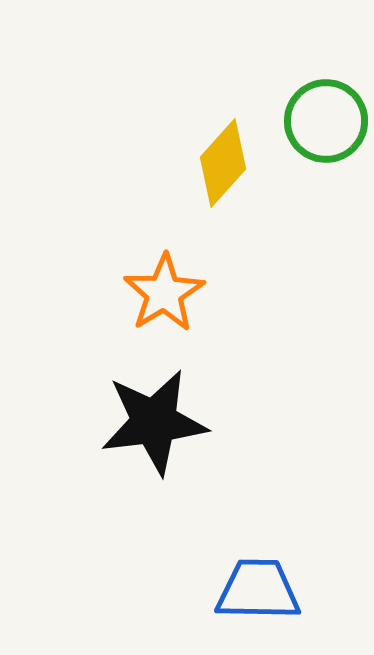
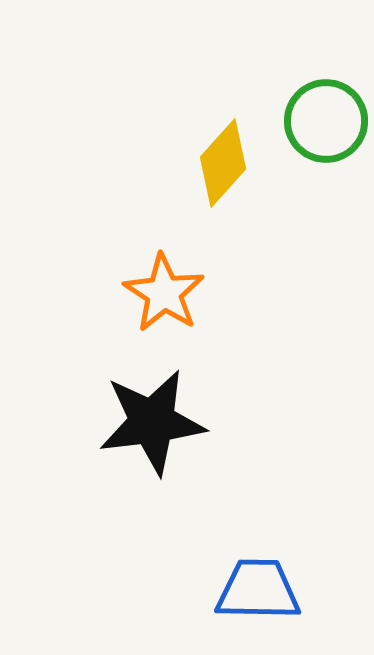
orange star: rotated 8 degrees counterclockwise
black star: moved 2 px left
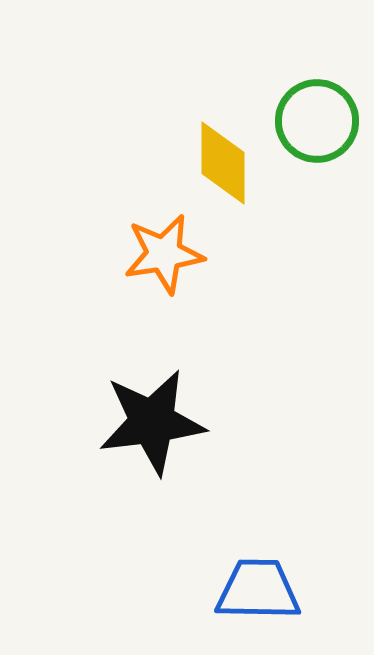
green circle: moved 9 px left
yellow diamond: rotated 42 degrees counterclockwise
orange star: moved 39 px up; rotated 30 degrees clockwise
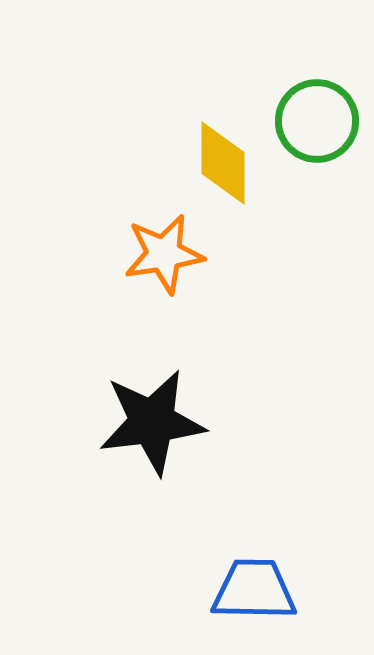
blue trapezoid: moved 4 px left
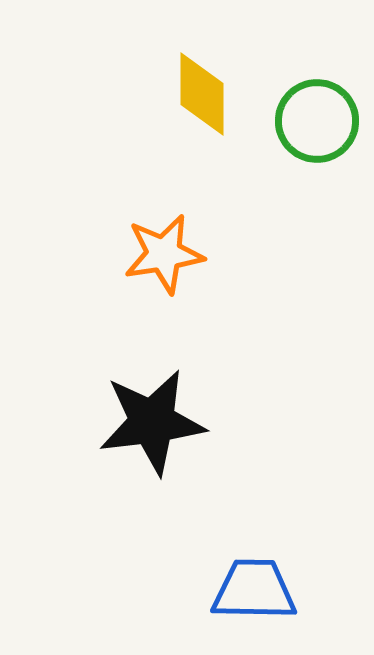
yellow diamond: moved 21 px left, 69 px up
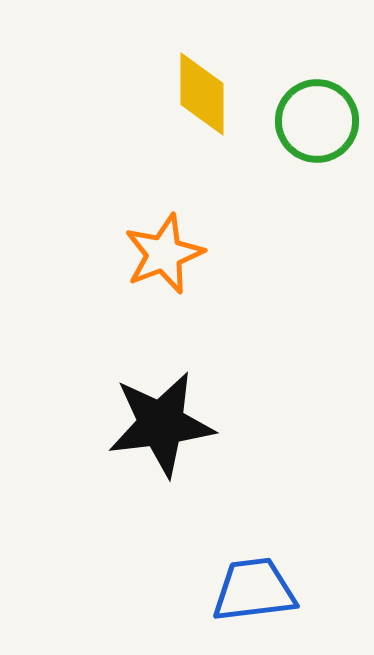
orange star: rotated 12 degrees counterclockwise
black star: moved 9 px right, 2 px down
blue trapezoid: rotated 8 degrees counterclockwise
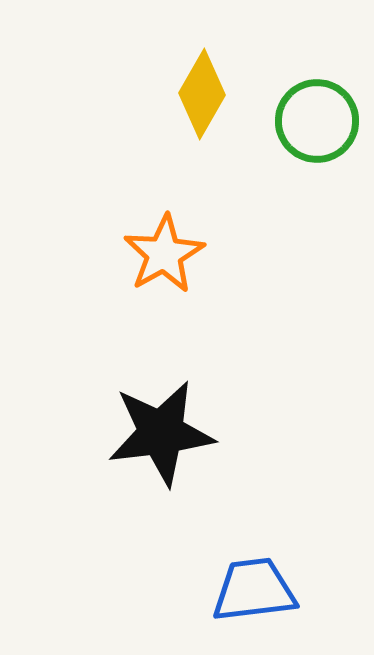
yellow diamond: rotated 30 degrees clockwise
orange star: rotated 8 degrees counterclockwise
black star: moved 9 px down
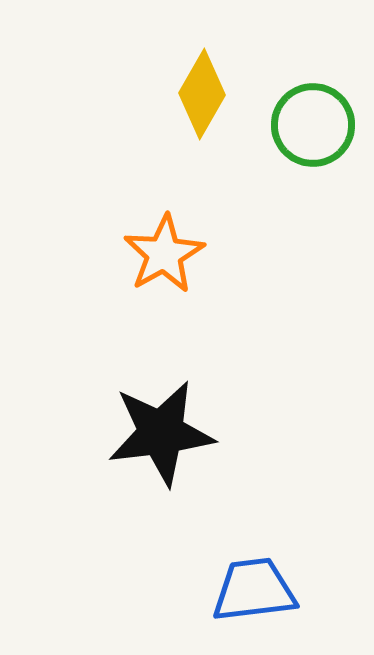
green circle: moved 4 px left, 4 px down
